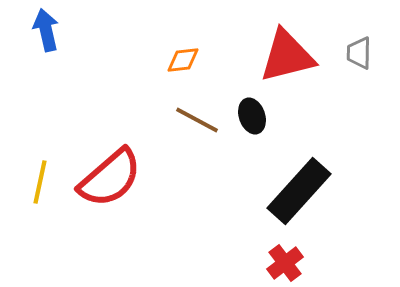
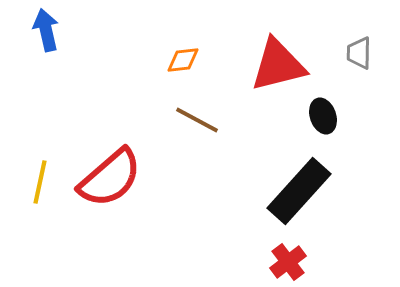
red triangle: moved 9 px left, 9 px down
black ellipse: moved 71 px right
red cross: moved 3 px right, 1 px up
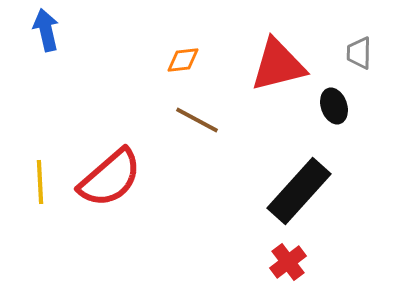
black ellipse: moved 11 px right, 10 px up
yellow line: rotated 15 degrees counterclockwise
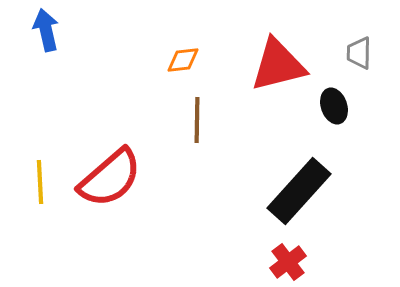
brown line: rotated 63 degrees clockwise
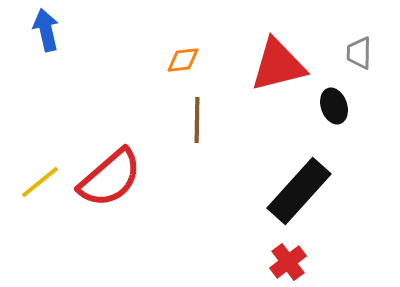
yellow line: rotated 54 degrees clockwise
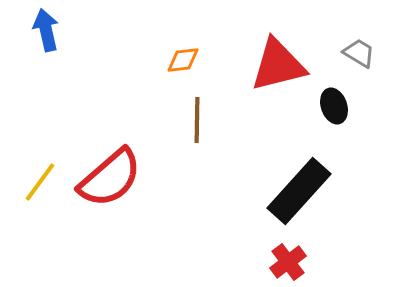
gray trapezoid: rotated 120 degrees clockwise
yellow line: rotated 15 degrees counterclockwise
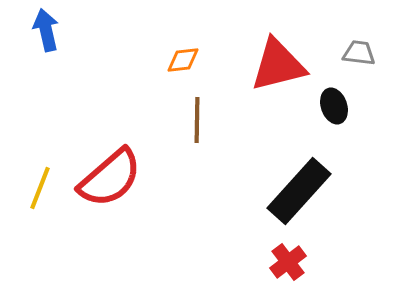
gray trapezoid: rotated 24 degrees counterclockwise
yellow line: moved 6 px down; rotated 15 degrees counterclockwise
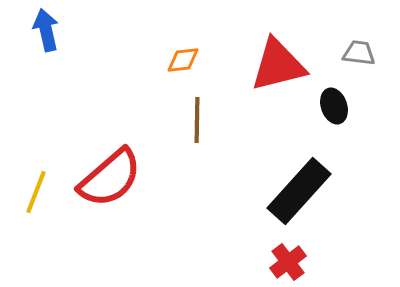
yellow line: moved 4 px left, 4 px down
